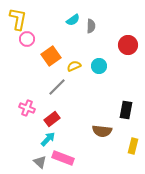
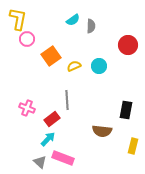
gray line: moved 10 px right, 13 px down; rotated 48 degrees counterclockwise
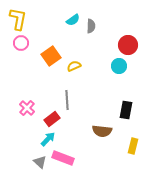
pink circle: moved 6 px left, 4 px down
cyan circle: moved 20 px right
pink cross: rotated 21 degrees clockwise
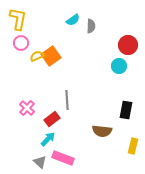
yellow semicircle: moved 37 px left, 10 px up
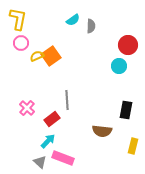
cyan arrow: moved 2 px down
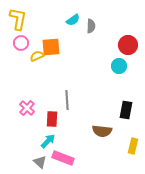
orange square: moved 9 px up; rotated 30 degrees clockwise
red rectangle: rotated 49 degrees counterclockwise
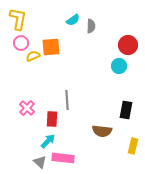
yellow semicircle: moved 4 px left
pink rectangle: rotated 15 degrees counterclockwise
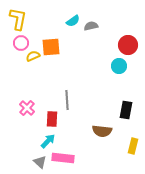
cyan semicircle: moved 1 px down
gray semicircle: rotated 104 degrees counterclockwise
